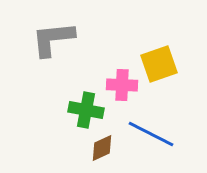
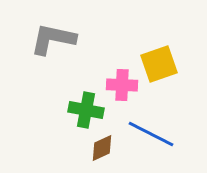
gray L-shape: rotated 18 degrees clockwise
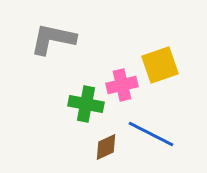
yellow square: moved 1 px right, 1 px down
pink cross: rotated 16 degrees counterclockwise
green cross: moved 6 px up
brown diamond: moved 4 px right, 1 px up
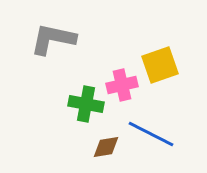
brown diamond: rotated 16 degrees clockwise
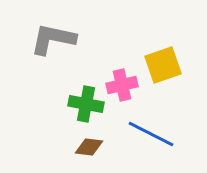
yellow square: moved 3 px right
brown diamond: moved 17 px left; rotated 16 degrees clockwise
